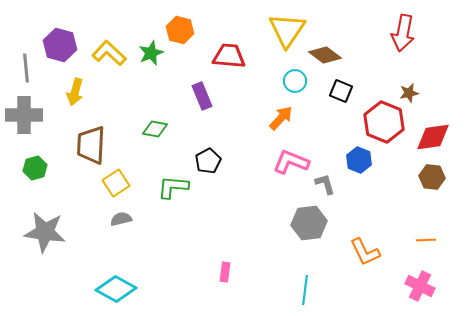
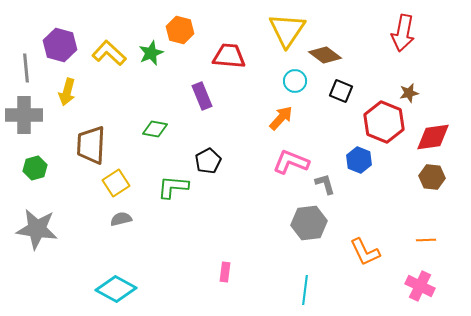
yellow arrow: moved 8 px left
gray star: moved 8 px left, 3 px up
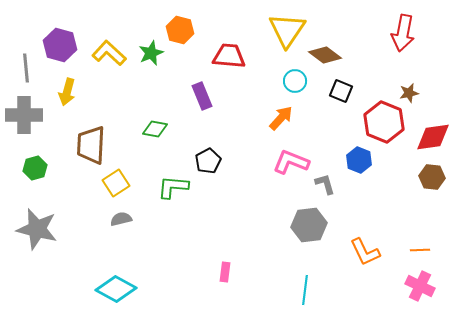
gray hexagon: moved 2 px down
gray star: rotated 6 degrees clockwise
orange line: moved 6 px left, 10 px down
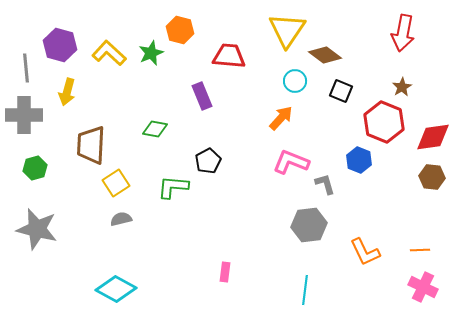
brown star: moved 7 px left, 6 px up; rotated 18 degrees counterclockwise
pink cross: moved 3 px right, 1 px down
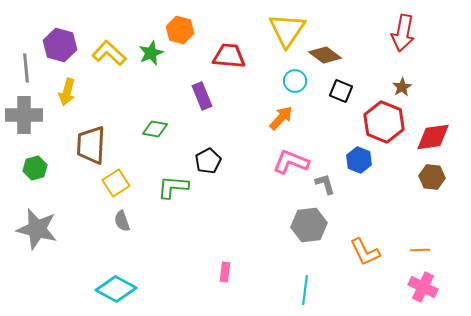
gray semicircle: moved 1 px right, 2 px down; rotated 95 degrees counterclockwise
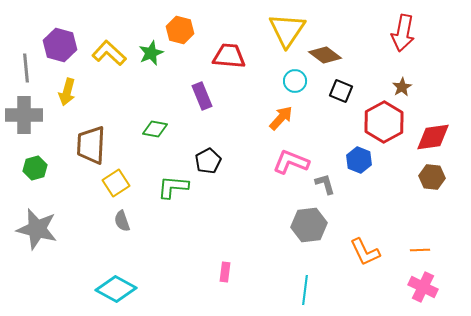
red hexagon: rotated 9 degrees clockwise
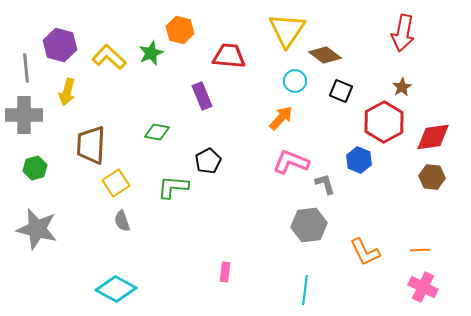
yellow L-shape: moved 4 px down
green diamond: moved 2 px right, 3 px down
